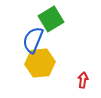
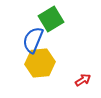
red arrow: rotated 49 degrees clockwise
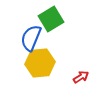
blue semicircle: moved 2 px left, 2 px up
red arrow: moved 2 px left, 3 px up
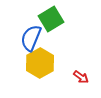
yellow hexagon: rotated 24 degrees counterclockwise
red arrow: rotated 70 degrees clockwise
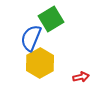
red arrow: rotated 49 degrees counterclockwise
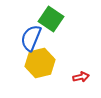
green square: rotated 25 degrees counterclockwise
yellow hexagon: rotated 16 degrees clockwise
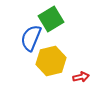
green square: rotated 25 degrees clockwise
yellow hexagon: moved 11 px right, 2 px up
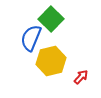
green square: rotated 15 degrees counterclockwise
red arrow: rotated 35 degrees counterclockwise
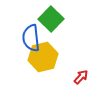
blue semicircle: rotated 28 degrees counterclockwise
yellow hexagon: moved 8 px left, 4 px up
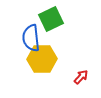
green square: rotated 20 degrees clockwise
yellow hexagon: moved 1 px left, 2 px down; rotated 12 degrees clockwise
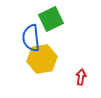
yellow hexagon: rotated 8 degrees counterclockwise
red arrow: rotated 35 degrees counterclockwise
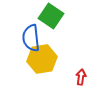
green square: moved 3 px up; rotated 30 degrees counterclockwise
